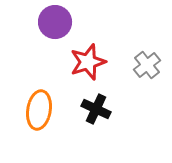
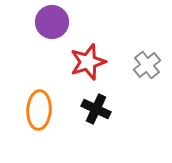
purple circle: moved 3 px left
orange ellipse: rotated 6 degrees counterclockwise
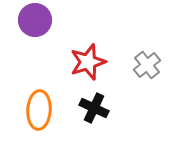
purple circle: moved 17 px left, 2 px up
black cross: moved 2 px left, 1 px up
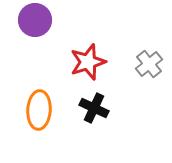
gray cross: moved 2 px right, 1 px up
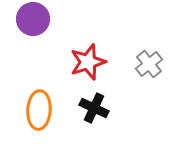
purple circle: moved 2 px left, 1 px up
